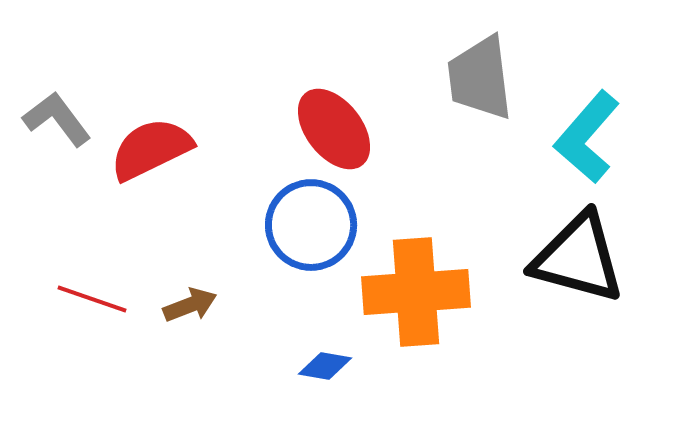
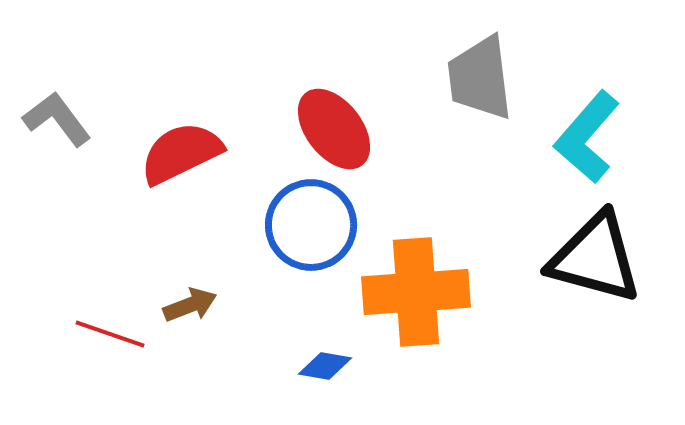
red semicircle: moved 30 px right, 4 px down
black triangle: moved 17 px right
red line: moved 18 px right, 35 px down
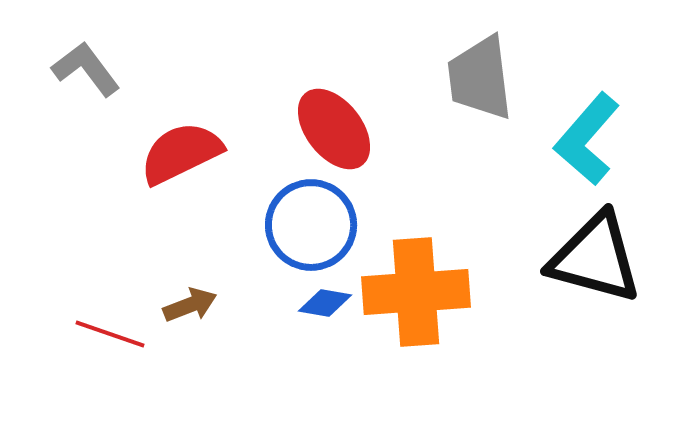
gray L-shape: moved 29 px right, 50 px up
cyan L-shape: moved 2 px down
blue diamond: moved 63 px up
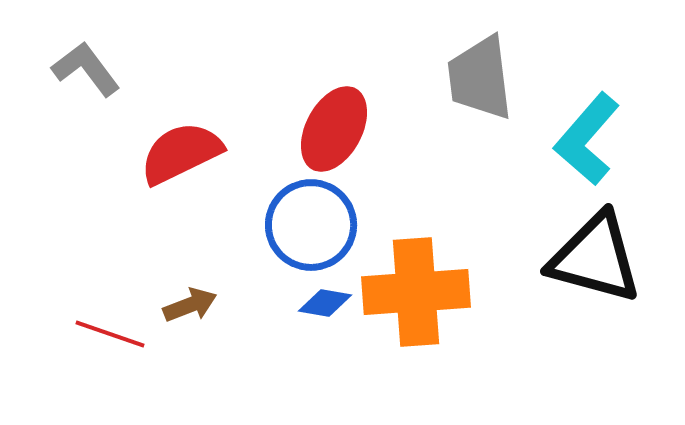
red ellipse: rotated 66 degrees clockwise
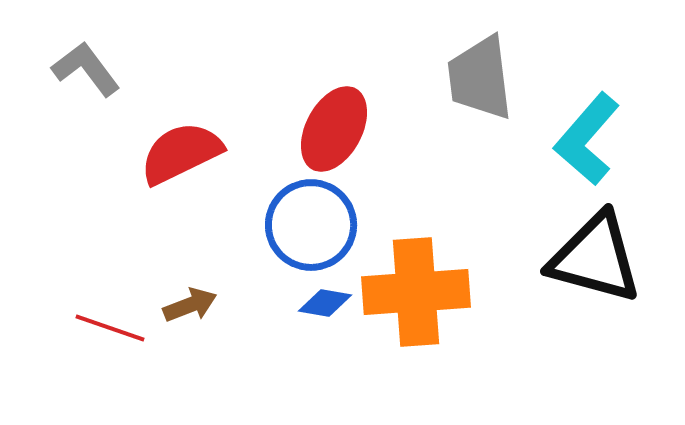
red line: moved 6 px up
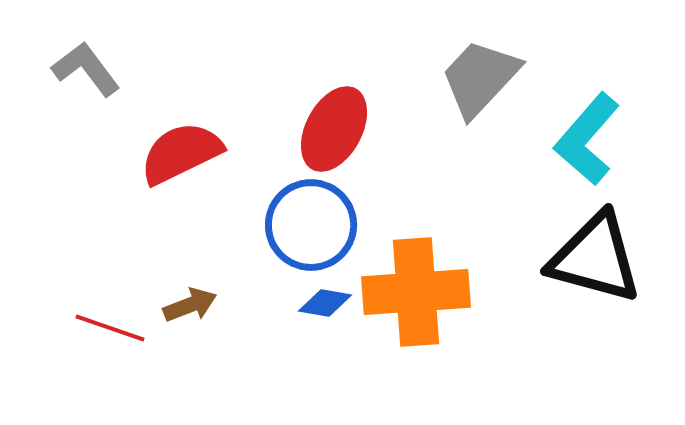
gray trapezoid: rotated 50 degrees clockwise
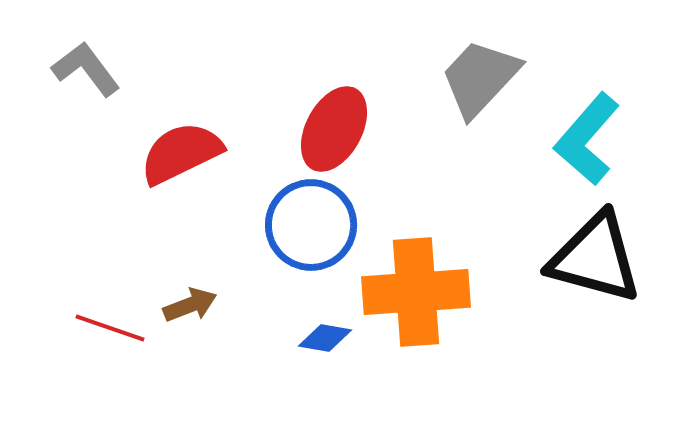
blue diamond: moved 35 px down
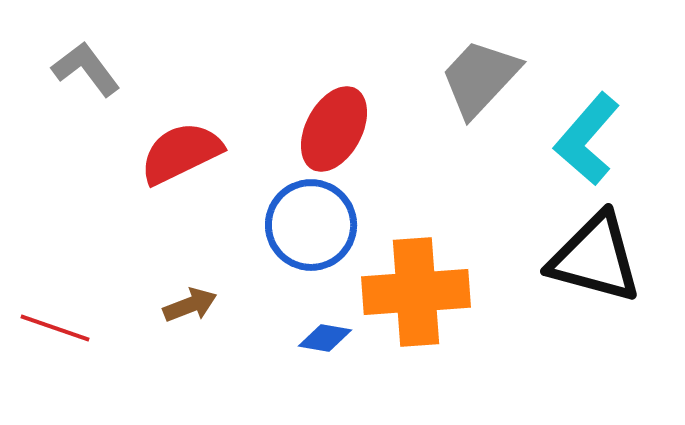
red line: moved 55 px left
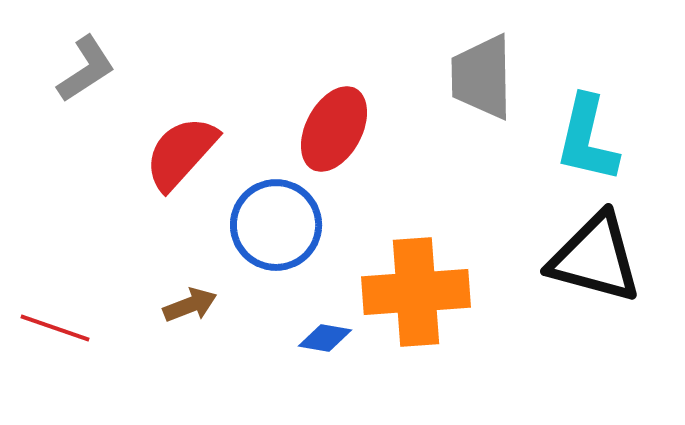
gray L-shape: rotated 94 degrees clockwise
gray trapezoid: moved 2 px right, 1 px up; rotated 44 degrees counterclockwise
cyan L-shape: rotated 28 degrees counterclockwise
red semicircle: rotated 22 degrees counterclockwise
blue circle: moved 35 px left
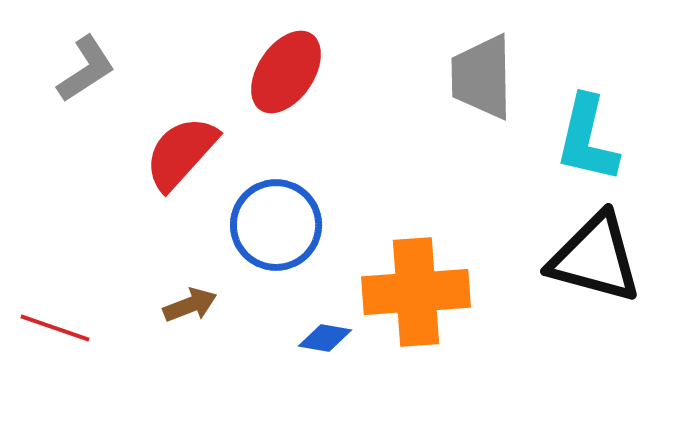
red ellipse: moved 48 px left, 57 px up; rotated 6 degrees clockwise
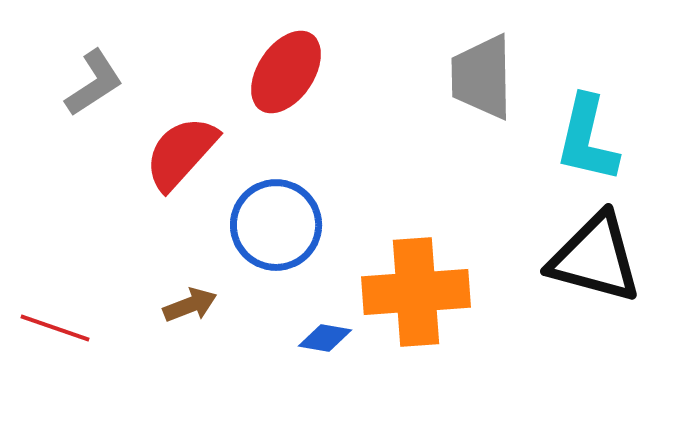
gray L-shape: moved 8 px right, 14 px down
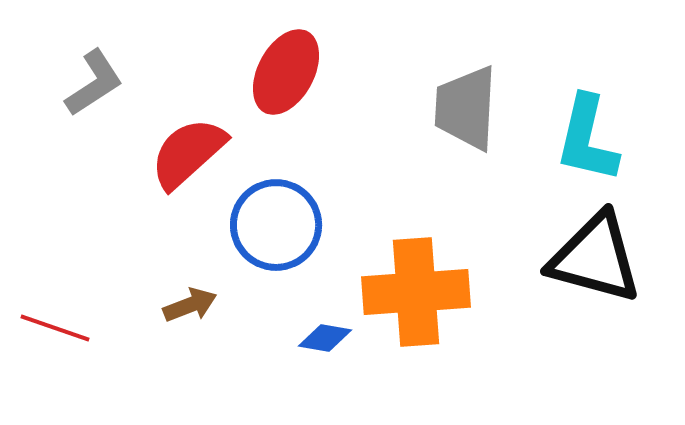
red ellipse: rotated 6 degrees counterclockwise
gray trapezoid: moved 16 px left, 31 px down; rotated 4 degrees clockwise
red semicircle: moved 7 px right; rotated 6 degrees clockwise
